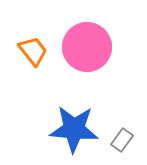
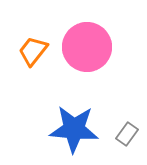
orange trapezoid: rotated 104 degrees counterclockwise
gray rectangle: moved 5 px right, 6 px up
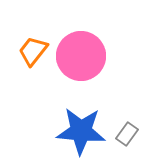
pink circle: moved 6 px left, 9 px down
blue star: moved 7 px right, 2 px down
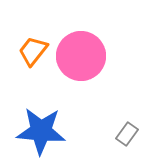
blue star: moved 40 px left
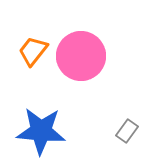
gray rectangle: moved 3 px up
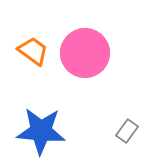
orange trapezoid: rotated 88 degrees clockwise
pink circle: moved 4 px right, 3 px up
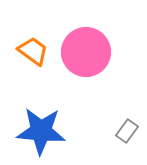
pink circle: moved 1 px right, 1 px up
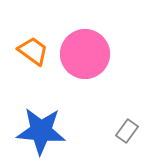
pink circle: moved 1 px left, 2 px down
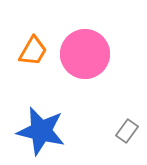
orange trapezoid: rotated 84 degrees clockwise
blue star: rotated 9 degrees clockwise
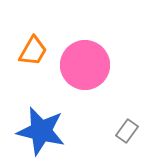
pink circle: moved 11 px down
